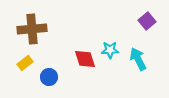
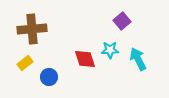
purple square: moved 25 px left
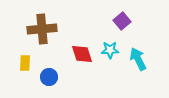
brown cross: moved 10 px right
red diamond: moved 3 px left, 5 px up
yellow rectangle: rotated 49 degrees counterclockwise
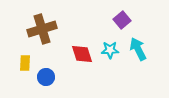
purple square: moved 1 px up
brown cross: rotated 12 degrees counterclockwise
cyan arrow: moved 10 px up
blue circle: moved 3 px left
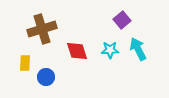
red diamond: moved 5 px left, 3 px up
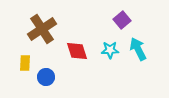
brown cross: rotated 16 degrees counterclockwise
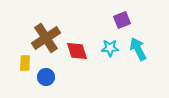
purple square: rotated 18 degrees clockwise
brown cross: moved 4 px right, 9 px down
cyan star: moved 2 px up
